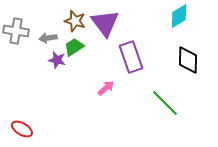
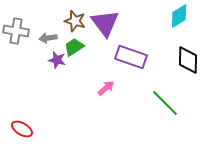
purple rectangle: rotated 52 degrees counterclockwise
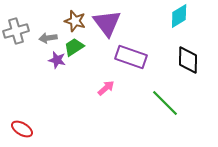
purple triangle: moved 2 px right
gray cross: rotated 25 degrees counterclockwise
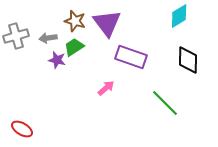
gray cross: moved 5 px down
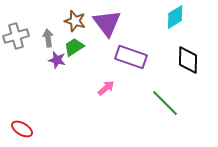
cyan diamond: moved 4 px left, 1 px down
gray arrow: rotated 90 degrees clockwise
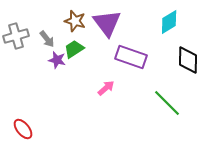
cyan diamond: moved 6 px left, 5 px down
gray arrow: moved 1 px left, 1 px down; rotated 150 degrees clockwise
green trapezoid: moved 2 px down
green line: moved 2 px right
red ellipse: moved 1 px right; rotated 20 degrees clockwise
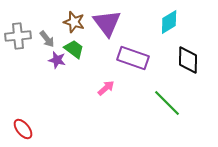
brown star: moved 1 px left, 1 px down
gray cross: moved 2 px right; rotated 10 degrees clockwise
green trapezoid: rotated 70 degrees clockwise
purple rectangle: moved 2 px right, 1 px down
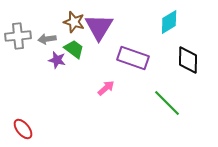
purple triangle: moved 8 px left, 4 px down; rotated 8 degrees clockwise
gray arrow: rotated 120 degrees clockwise
